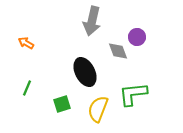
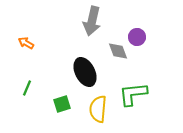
yellow semicircle: rotated 16 degrees counterclockwise
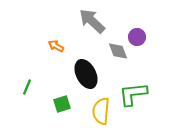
gray arrow: rotated 120 degrees clockwise
orange arrow: moved 30 px right, 3 px down
black ellipse: moved 1 px right, 2 px down
green line: moved 1 px up
yellow semicircle: moved 3 px right, 2 px down
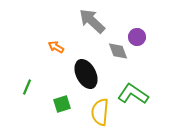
orange arrow: moved 1 px down
green L-shape: rotated 40 degrees clockwise
yellow semicircle: moved 1 px left, 1 px down
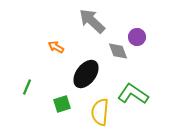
black ellipse: rotated 64 degrees clockwise
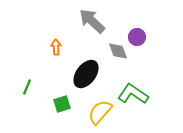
orange arrow: rotated 56 degrees clockwise
yellow semicircle: rotated 36 degrees clockwise
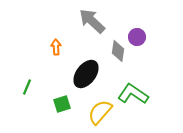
gray diamond: rotated 30 degrees clockwise
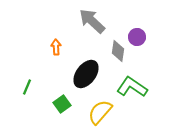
green L-shape: moved 1 px left, 7 px up
green square: rotated 18 degrees counterclockwise
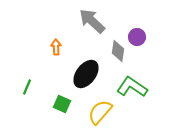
green square: rotated 30 degrees counterclockwise
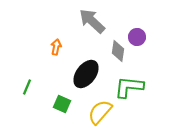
orange arrow: rotated 14 degrees clockwise
green L-shape: moved 3 px left; rotated 28 degrees counterclockwise
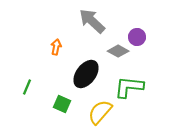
gray diamond: rotated 70 degrees counterclockwise
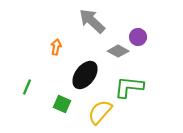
purple circle: moved 1 px right
black ellipse: moved 1 px left, 1 px down
